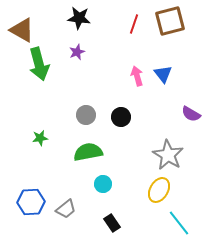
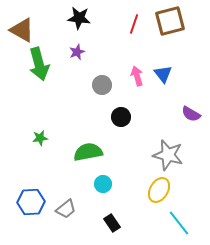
gray circle: moved 16 px right, 30 px up
gray star: rotated 16 degrees counterclockwise
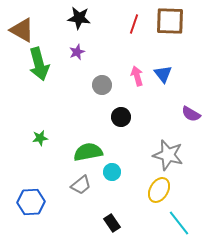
brown square: rotated 16 degrees clockwise
cyan circle: moved 9 px right, 12 px up
gray trapezoid: moved 15 px right, 24 px up
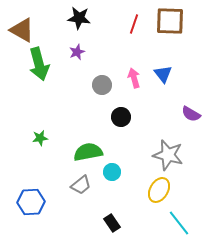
pink arrow: moved 3 px left, 2 px down
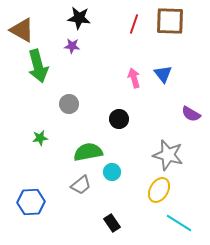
purple star: moved 5 px left, 6 px up; rotated 28 degrees clockwise
green arrow: moved 1 px left, 2 px down
gray circle: moved 33 px left, 19 px down
black circle: moved 2 px left, 2 px down
cyan line: rotated 20 degrees counterclockwise
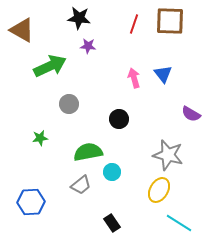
purple star: moved 16 px right
green arrow: moved 12 px right; rotated 100 degrees counterclockwise
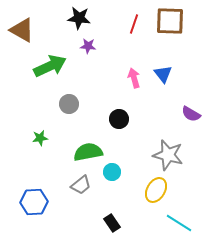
yellow ellipse: moved 3 px left
blue hexagon: moved 3 px right
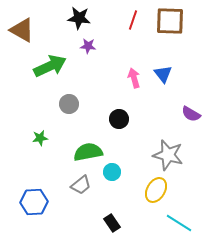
red line: moved 1 px left, 4 px up
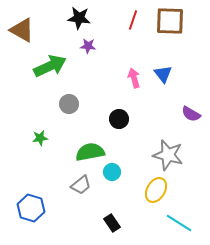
green semicircle: moved 2 px right
blue hexagon: moved 3 px left, 6 px down; rotated 20 degrees clockwise
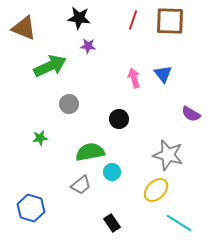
brown triangle: moved 2 px right, 2 px up; rotated 8 degrees counterclockwise
yellow ellipse: rotated 15 degrees clockwise
